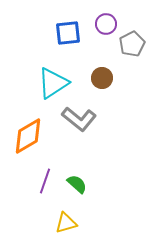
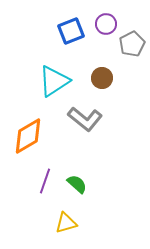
blue square: moved 3 px right, 2 px up; rotated 16 degrees counterclockwise
cyan triangle: moved 1 px right, 2 px up
gray L-shape: moved 6 px right
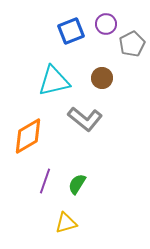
cyan triangle: rotated 20 degrees clockwise
green semicircle: rotated 100 degrees counterclockwise
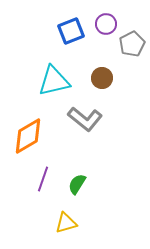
purple line: moved 2 px left, 2 px up
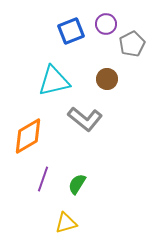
brown circle: moved 5 px right, 1 px down
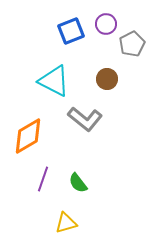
cyan triangle: rotated 40 degrees clockwise
green semicircle: moved 1 px right, 1 px up; rotated 70 degrees counterclockwise
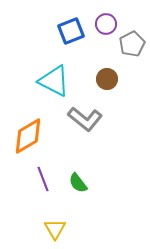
purple line: rotated 40 degrees counterclockwise
yellow triangle: moved 11 px left, 6 px down; rotated 45 degrees counterclockwise
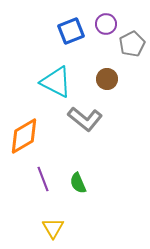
cyan triangle: moved 2 px right, 1 px down
orange diamond: moved 4 px left
green semicircle: rotated 15 degrees clockwise
yellow triangle: moved 2 px left, 1 px up
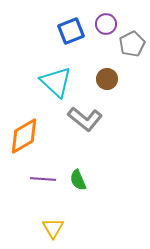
cyan triangle: rotated 16 degrees clockwise
purple line: rotated 65 degrees counterclockwise
green semicircle: moved 3 px up
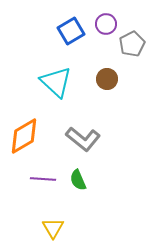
blue square: rotated 8 degrees counterclockwise
gray L-shape: moved 2 px left, 20 px down
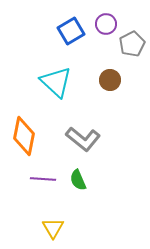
brown circle: moved 3 px right, 1 px down
orange diamond: rotated 48 degrees counterclockwise
